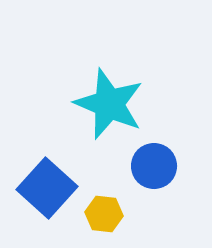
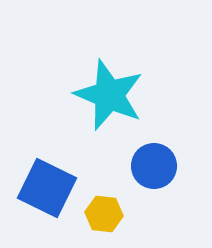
cyan star: moved 9 px up
blue square: rotated 16 degrees counterclockwise
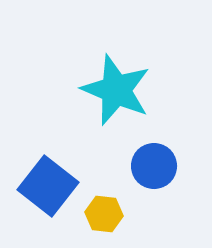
cyan star: moved 7 px right, 5 px up
blue square: moved 1 px right, 2 px up; rotated 12 degrees clockwise
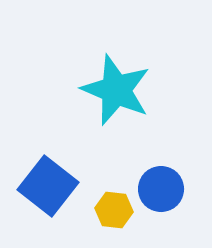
blue circle: moved 7 px right, 23 px down
yellow hexagon: moved 10 px right, 4 px up
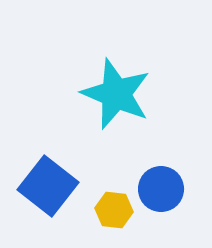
cyan star: moved 4 px down
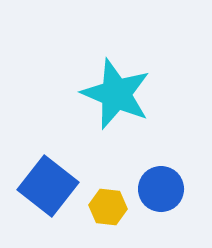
yellow hexagon: moved 6 px left, 3 px up
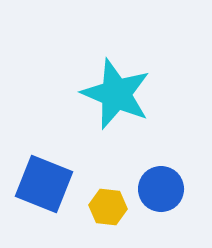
blue square: moved 4 px left, 2 px up; rotated 16 degrees counterclockwise
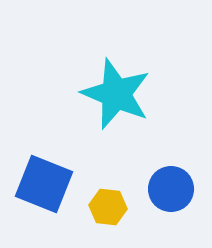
blue circle: moved 10 px right
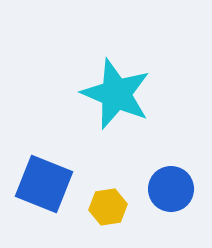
yellow hexagon: rotated 15 degrees counterclockwise
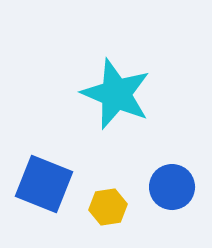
blue circle: moved 1 px right, 2 px up
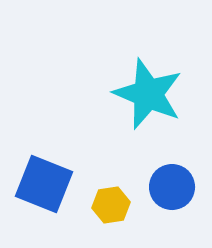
cyan star: moved 32 px right
yellow hexagon: moved 3 px right, 2 px up
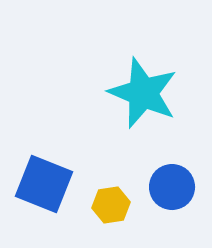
cyan star: moved 5 px left, 1 px up
